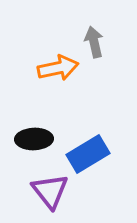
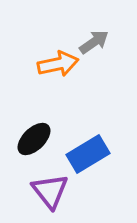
gray arrow: rotated 68 degrees clockwise
orange arrow: moved 4 px up
black ellipse: rotated 42 degrees counterclockwise
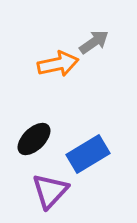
purple triangle: rotated 21 degrees clockwise
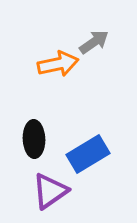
black ellipse: rotated 48 degrees counterclockwise
purple triangle: rotated 12 degrees clockwise
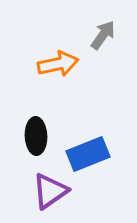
gray arrow: moved 9 px right, 7 px up; rotated 20 degrees counterclockwise
black ellipse: moved 2 px right, 3 px up
blue rectangle: rotated 9 degrees clockwise
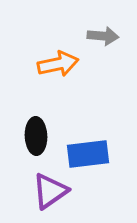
gray arrow: moved 1 px down; rotated 60 degrees clockwise
blue rectangle: rotated 15 degrees clockwise
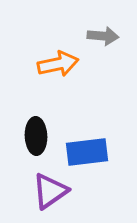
blue rectangle: moved 1 px left, 2 px up
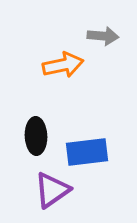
orange arrow: moved 5 px right, 1 px down
purple triangle: moved 2 px right, 1 px up
